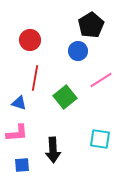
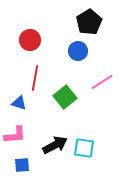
black pentagon: moved 2 px left, 3 px up
pink line: moved 1 px right, 2 px down
pink L-shape: moved 2 px left, 2 px down
cyan square: moved 16 px left, 9 px down
black arrow: moved 2 px right, 5 px up; rotated 115 degrees counterclockwise
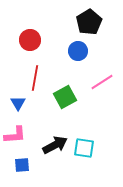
green square: rotated 10 degrees clockwise
blue triangle: moved 1 px left; rotated 42 degrees clockwise
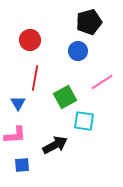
black pentagon: rotated 15 degrees clockwise
cyan square: moved 27 px up
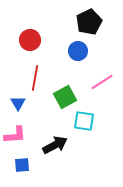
black pentagon: rotated 10 degrees counterclockwise
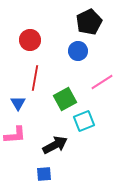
green square: moved 2 px down
cyan square: rotated 30 degrees counterclockwise
blue square: moved 22 px right, 9 px down
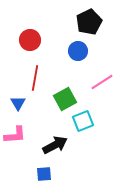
cyan square: moved 1 px left
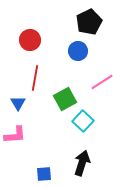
cyan square: rotated 25 degrees counterclockwise
black arrow: moved 27 px right, 18 px down; rotated 45 degrees counterclockwise
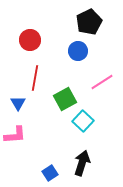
blue square: moved 6 px right, 1 px up; rotated 28 degrees counterclockwise
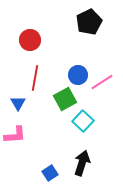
blue circle: moved 24 px down
